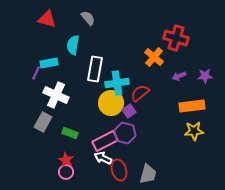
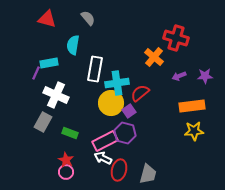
red ellipse: rotated 30 degrees clockwise
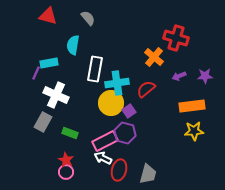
red triangle: moved 1 px right, 3 px up
red semicircle: moved 6 px right, 4 px up
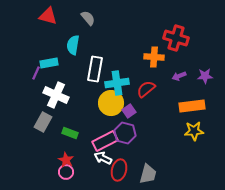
orange cross: rotated 36 degrees counterclockwise
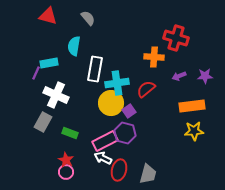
cyan semicircle: moved 1 px right, 1 px down
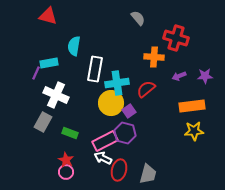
gray semicircle: moved 50 px right
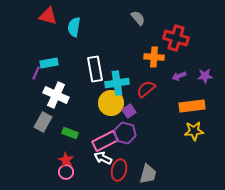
cyan semicircle: moved 19 px up
white rectangle: rotated 20 degrees counterclockwise
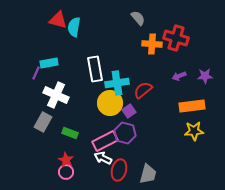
red triangle: moved 10 px right, 4 px down
orange cross: moved 2 px left, 13 px up
red semicircle: moved 3 px left, 1 px down
yellow circle: moved 1 px left
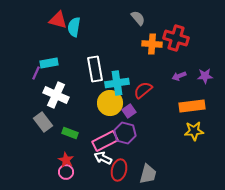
gray rectangle: rotated 66 degrees counterclockwise
